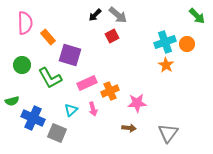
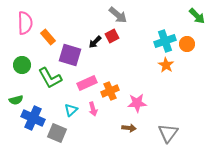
black arrow: moved 27 px down
cyan cross: moved 1 px up
green semicircle: moved 4 px right, 1 px up
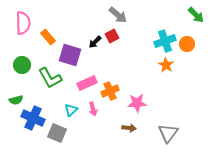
green arrow: moved 1 px left, 1 px up
pink semicircle: moved 2 px left
